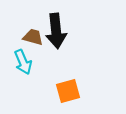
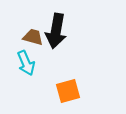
black arrow: rotated 16 degrees clockwise
cyan arrow: moved 3 px right, 1 px down
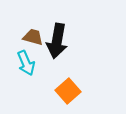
black arrow: moved 1 px right, 10 px down
orange square: rotated 25 degrees counterclockwise
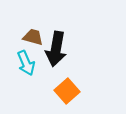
black arrow: moved 1 px left, 8 px down
orange square: moved 1 px left
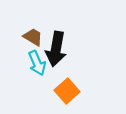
brown trapezoid: rotated 15 degrees clockwise
cyan arrow: moved 11 px right
